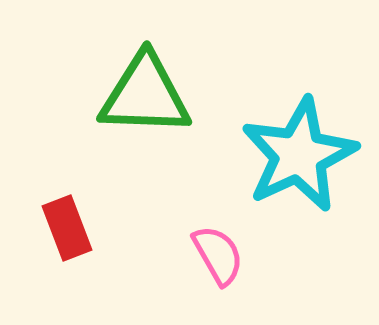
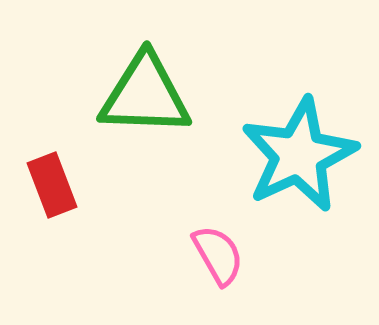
red rectangle: moved 15 px left, 43 px up
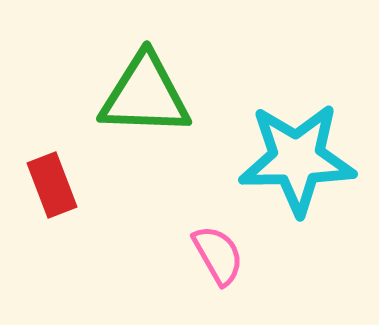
cyan star: moved 2 px left, 4 px down; rotated 24 degrees clockwise
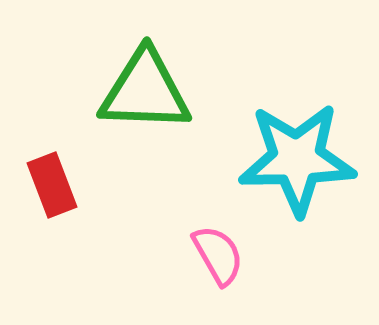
green triangle: moved 4 px up
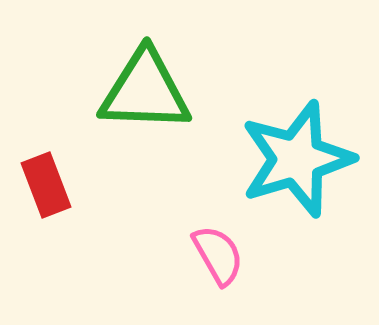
cyan star: rotated 16 degrees counterclockwise
red rectangle: moved 6 px left
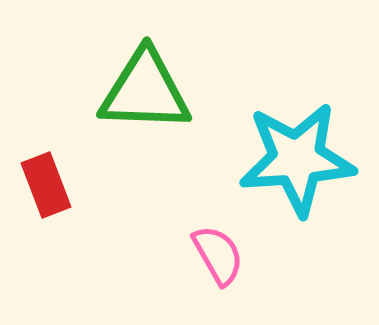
cyan star: rotated 13 degrees clockwise
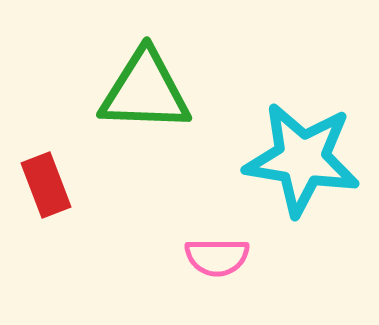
cyan star: moved 5 px right; rotated 13 degrees clockwise
pink semicircle: moved 1 px left, 2 px down; rotated 120 degrees clockwise
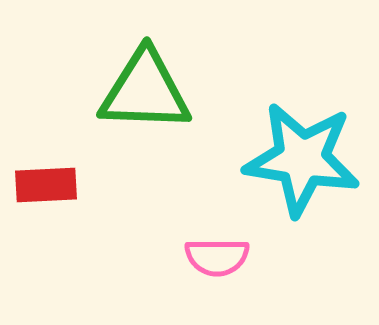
red rectangle: rotated 72 degrees counterclockwise
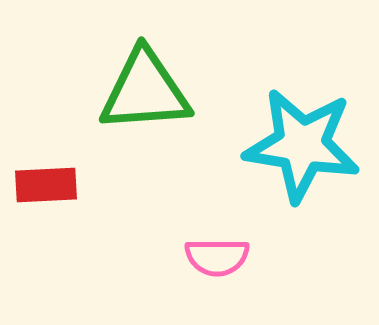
green triangle: rotated 6 degrees counterclockwise
cyan star: moved 14 px up
